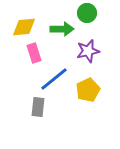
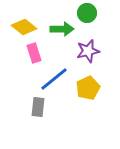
yellow diamond: rotated 45 degrees clockwise
yellow pentagon: moved 2 px up
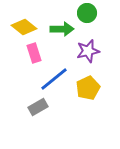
gray rectangle: rotated 54 degrees clockwise
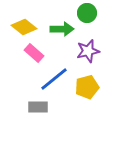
pink rectangle: rotated 30 degrees counterclockwise
yellow pentagon: moved 1 px left, 1 px up; rotated 10 degrees clockwise
gray rectangle: rotated 30 degrees clockwise
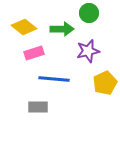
green circle: moved 2 px right
pink rectangle: rotated 60 degrees counterclockwise
blue line: rotated 44 degrees clockwise
yellow pentagon: moved 18 px right, 4 px up; rotated 10 degrees counterclockwise
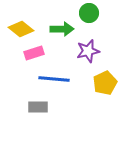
yellow diamond: moved 3 px left, 2 px down
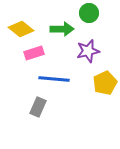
gray rectangle: rotated 66 degrees counterclockwise
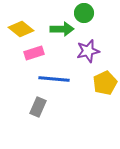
green circle: moved 5 px left
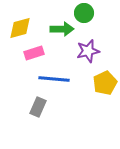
yellow diamond: moved 1 px left, 1 px up; rotated 55 degrees counterclockwise
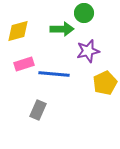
yellow diamond: moved 2 px left, 3 px down
pink rectangle: moved 10 px left, 11 px down
blue line: moved 5 px up
gray rectangle: moved 3 px down
